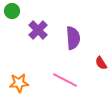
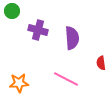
purple cross: rotated 30 degrees counterclockwise
purple semicircle: moved 1 px left
red semicircle: rotated 24 degrees clockwise
pink line: moved 1 px right, 1 px up
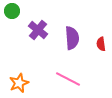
purple cross: rotated 24 degrees clockwise
red semicircle: moved 19 px up
pink line: moved 2 px right
orange star: rotated 18 degrees counterclockwise
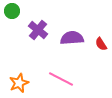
purple semicircle: rotated 90 degrees counterclockwise
red semicircle: rotated 24 degrees counterclockwise
pink line: moved 7 px left
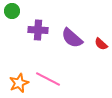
purple cross: rotated 36 degrees counterclockwise
purple semicircle: rotated 135 degrees counterclockwise
red semicircle: rotated 16 degrees counterclockwise
pink line: moved 13 px left
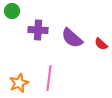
pink line: moved 1 px right, 1 px up; rotated 70 degrees clockwise
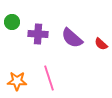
green circle: moved 11 px down
purple cross: moved 4 px down
pink line: rotated 25 degrees counterclockwise
orange star: moved 2 px left, 2 px up; rotated 24 degrees clockwise
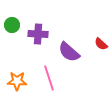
green circle: moved 3 px down
purple semicircle: moved 3 px left, 14 px down
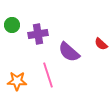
purple cross: rotated 12 degrees counterclockwise
pink line: moved 1 px left, 3 px up
